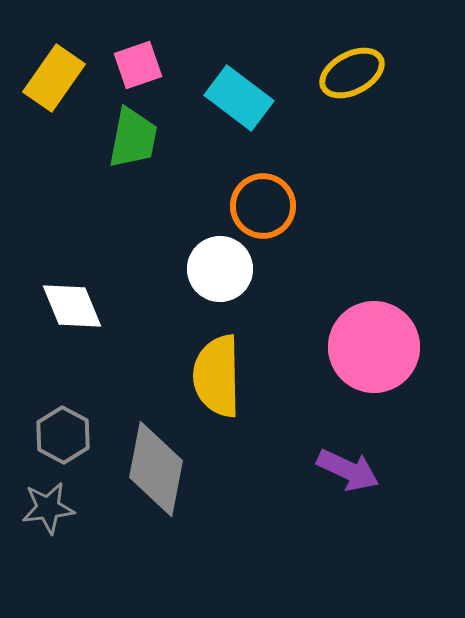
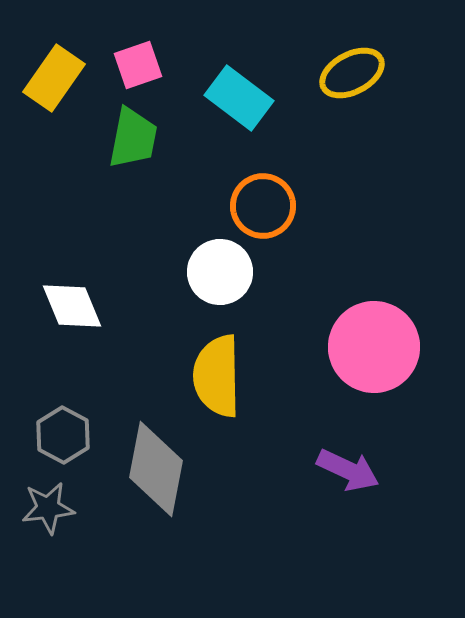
white circle: moved 3 px down
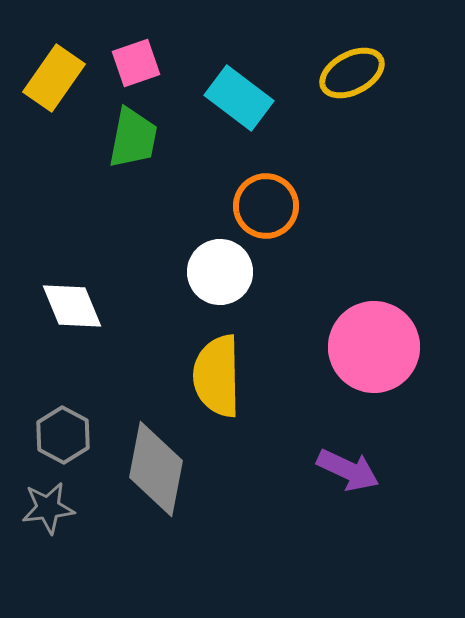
pink square: moved 2 px left, 2 px up
orange circle: moved 3 px right
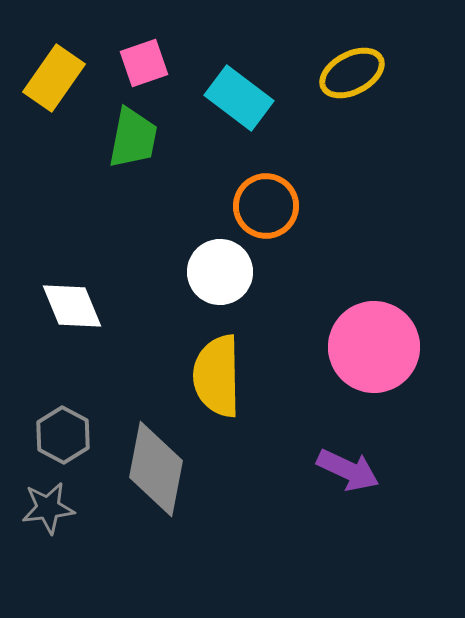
pink square: moved 8 px right
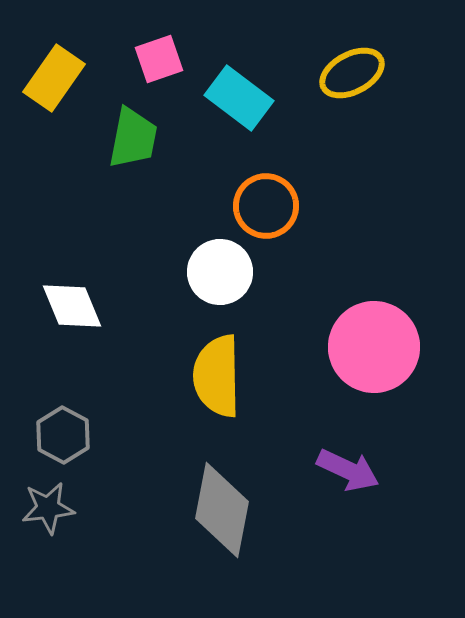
pink square: moved 15 px right, 4 px up
gray diamond: moved 66 px right, 41 px down
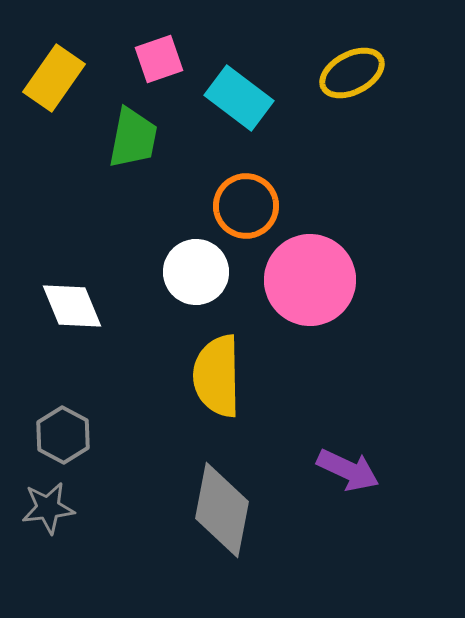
orange circle: moved 20 px left
white circle: moved 24 px left
pink circle: moved 64 px left, 67 px up
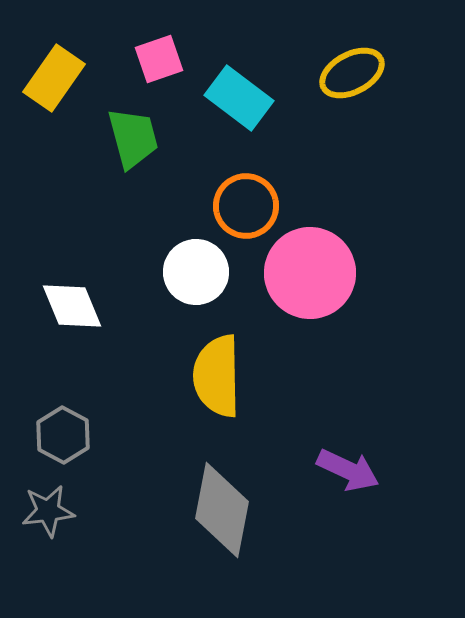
green trapezoid: rotated 26 degrees counterclockwise
pink circle: moved 7 px up
gray star: moved 3 px down
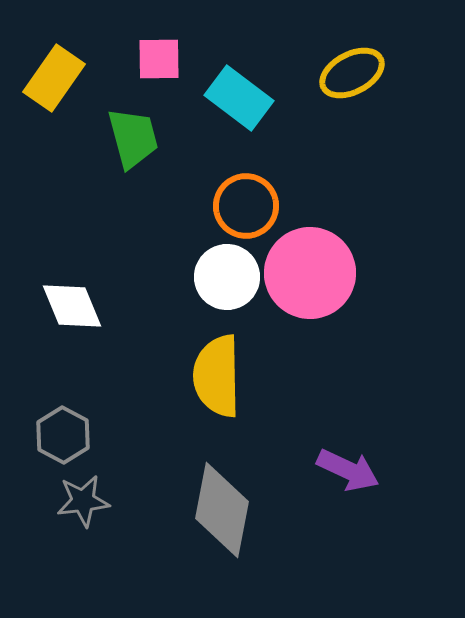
pink square: rotated 18 degrees clockwise
white circle: moved 31 px right, 5 px down
gray star: moved 35 px right, 10 px up
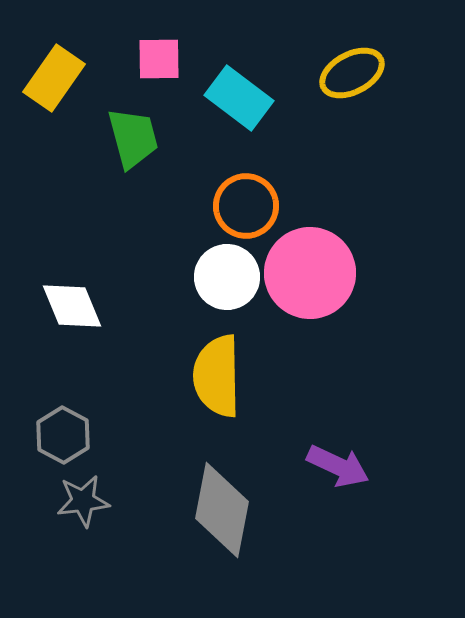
purple arrow: moved 10 px left, 4 px up
